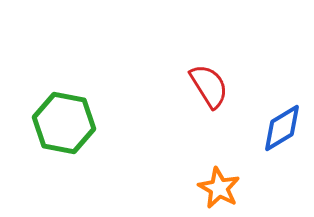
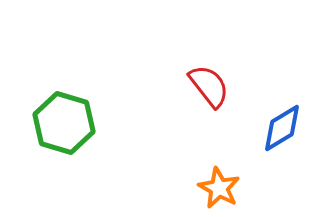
red semicircle: rotated 6 degrees counterclockwise
green hexagon: rotated 6 degrees clockwise
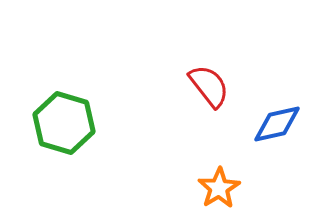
blue diamond: moved 5 px left, 4 px up; rotated 18 degrees clockwise
orange star: rotated 12 degrees clockwise
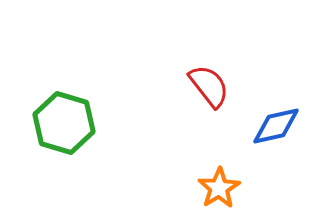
blue diamond: moved 1 px left, 2 px down
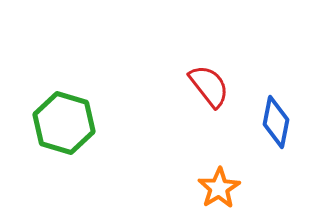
blue diamond: moved 4 px up; rotated 66 degrees counterclockwise
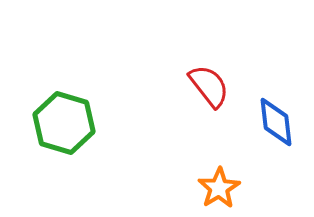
blue diamond: rotated 18 degrees counterclockwise
